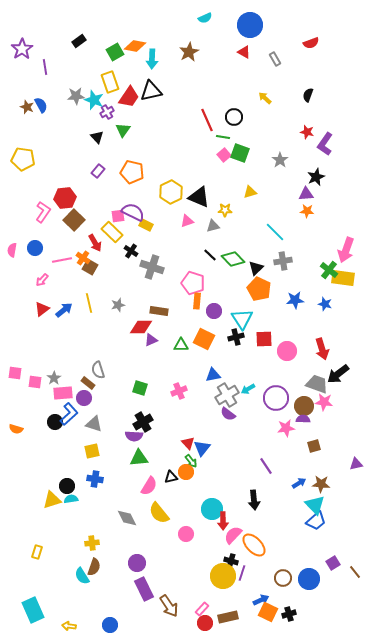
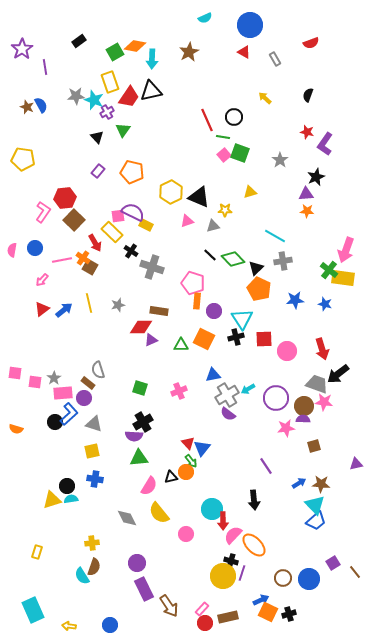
cyan line at (275, 232): moved 4 px down; rotated 15 degrees counterclockwise
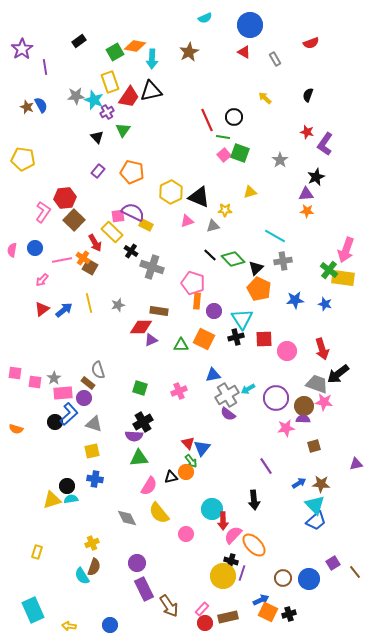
yellow cross at (92, 543): rotated 16 degrees counterclockwise
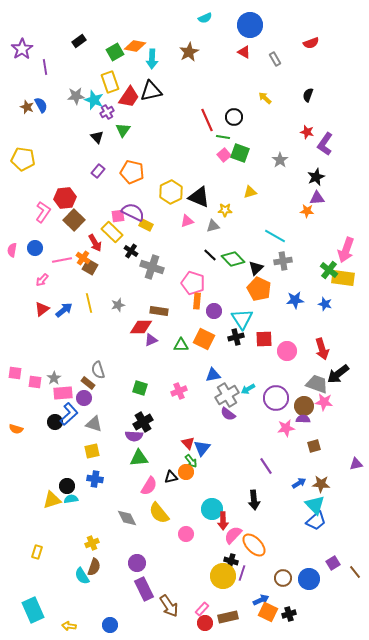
purple triangle at (306, 194): moved 11 px right, 4 px down
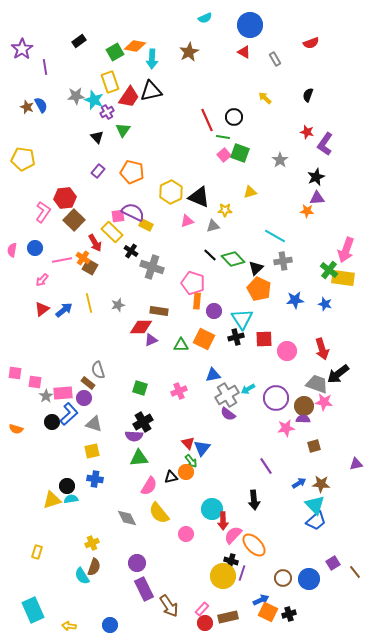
gray star at (54, 378): moved 8 px left, 18 px down
black circle at (55, 422): moved 3 px left
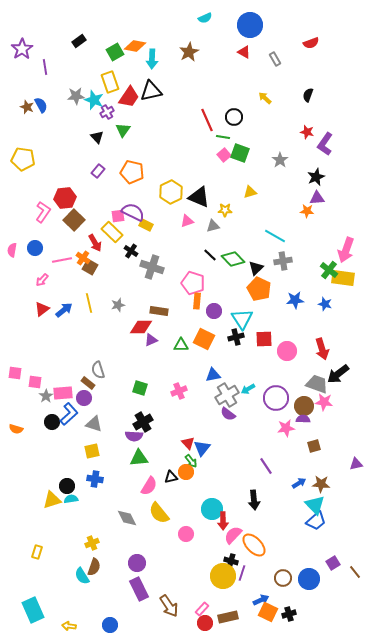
purple rectangle at (144, 589): moved 5 px left
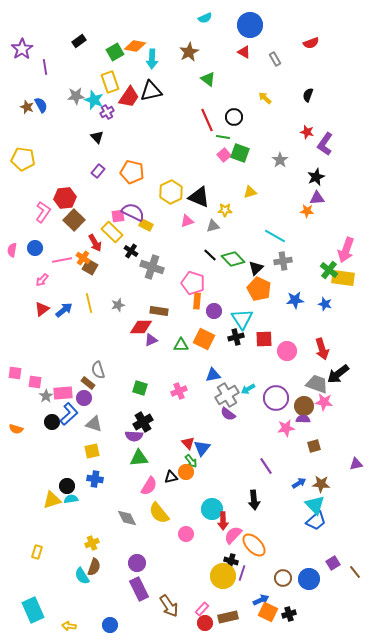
green triangle at (123, 130): moved 85 px right, 51 px up; rotated 28 degrees counterclockwise
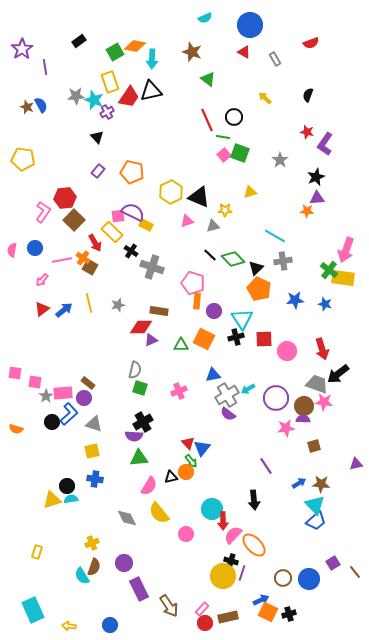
brown star at (189, 52): moved 3 px right; rotated 24 degrees counterclockwise
gray semicircle at (98, 370): moved 37 px right; rotated 150 degrees counterclockwise
purple circle at (137, 563): moved 13 px left
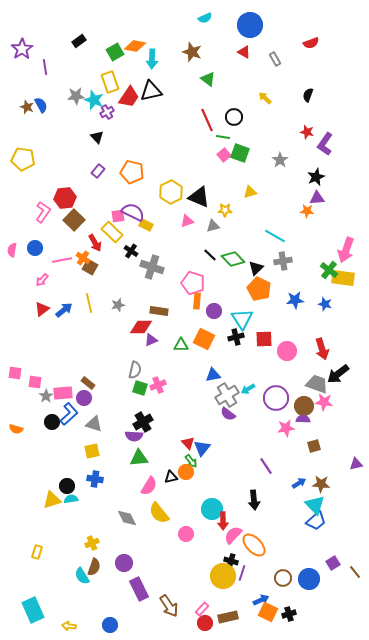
pink cross at (179, 391): moved 21 px left, 6 px up
